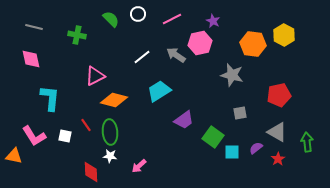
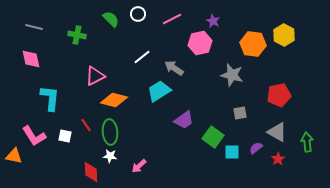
gray arrow: moved 2 px left, 13 px down
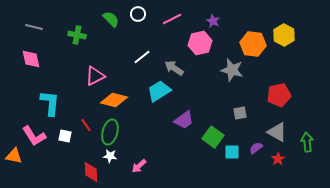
gray star: moved 5 px up
cyan L-shape: moved 5 px down
green ellipse: rotated 20 degrees clockwise
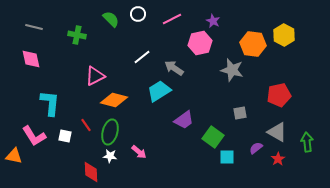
cyan square: moved 5 px left, 5 px down
pink arrow: moved 14 px up; rotated 98 degrees counterclockwise
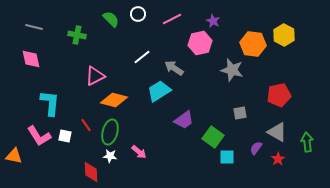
pink L-shape: moved 5 px right
purple semicircle: rotated 16 degrees counterclockwise
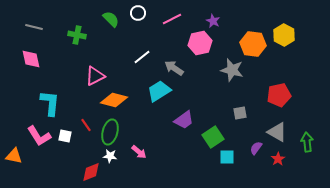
white circle: moved 1 px up
green square: rotated 20 degrees clockwise
red diamond: rotated 70 degrees clockwise
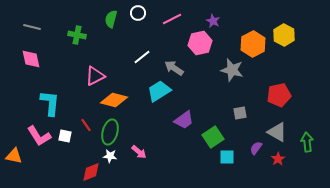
green semicircle: rotated 120 degrees counterclockwise
gray line: moved 2 px left
orange hexagon: rotated 25 degrees clockwise
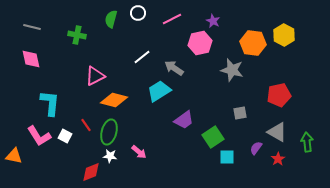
orange hexagon: moved 1 px up; rotated 25 degrees counterclockwise
green ellipse: moved 1 px left
white square: rotated 16 degrees clockwise
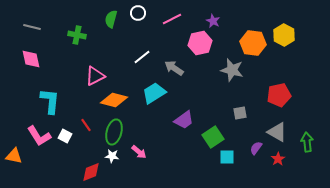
cyan trapezoid: moved 5 px left, 2 px down
cyan L-shape: moved 2 px up
green ellipse: moved 5 px right
white star: moved 2 px right
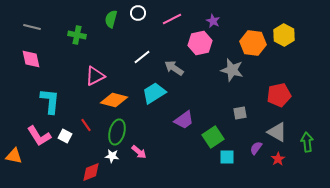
green ellipse: moved 3 px right
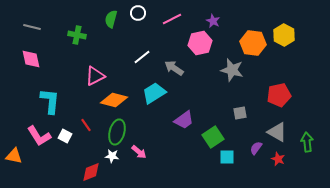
red star: rotated 16 degrees counterclockwise
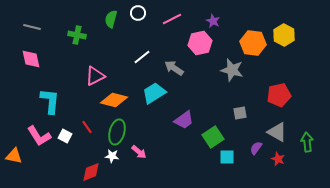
red line: moved 1 px right, 2 px down
